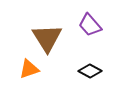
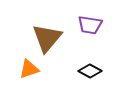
purple trapezoid: rotated 40 degrees counterclockwise
brown triangle: rotated 12 degrees clockwise
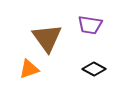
brown triangle: rotated 16 degrees counterclockwise
black diamond: moved 4 px right, 2 px up
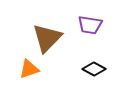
brown triangle: rotated 20 degrees clockwise
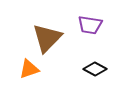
black diamond: moved 1 px right
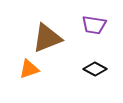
purple trapezoid: moved 4 px right
brown triangle: rotated 24 degrees clockwise
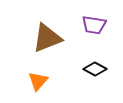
orange triangle: moved 9 px right, 12 px down; rotated 30 degrees counterclockwise
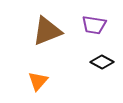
brown triangle: moved 7 px up
black diamond: moved 7 px right, 7 px up
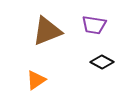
orange triangle: moved 2 px left, 1 px up; rotated 15 degrees clockwise
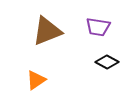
purple trapezoid: moved 4 px right, 2 px down
black diamond: moved 5 px right
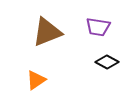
brown triangle: moved 1 px down
